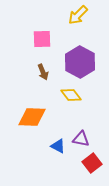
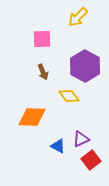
yellow arrow: moved 2 px down
purple hexagon: moved 5 px right, 4 px down
yellow diamond: moved 2 px left, 1 px down
purple triangle: rotated 36 degrees counterclockwise
red square: moved 1 px left, 3 px up
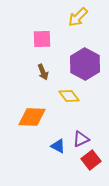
purple hexagon: moved 2 px up
